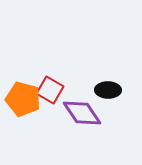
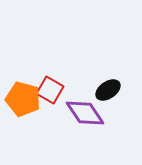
black ellipse: rotated 35 degrees counterclockwise
purple diamond: moved 3 px right
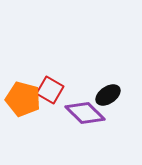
black ellipse: moved 5 px down
purple diamond: rotated 12 degrees counterclockwise
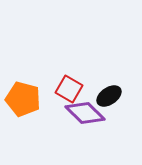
red square: moved 19 px right, 1 px up
black ellipse: moved 1 px right, 1 px down
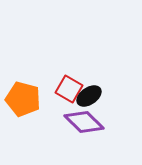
black ellipse: moved 20 px left
purple diamond: moved 1 px left, 9 px down
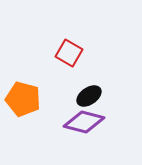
red square: moved 36 px up
purple diamond: rotated 30 degrees counterclockwise
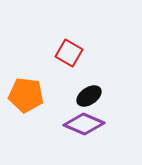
orange pentagon: moved 3 px right, 4 px up; rotated 8 degrees counterclockwise
purple diamond: moved 2 px down; rotated 9 degrees clockwise
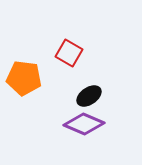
orange pentagon: moved 2 px left, 17 px up
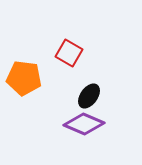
black ellipse: rotated 20 degrees counterclockwise
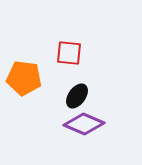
red square: rotated 24 degrees counterclockwise
black ellipse: moved 12 px left
